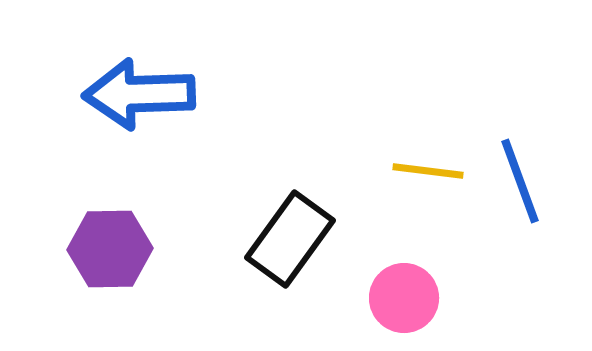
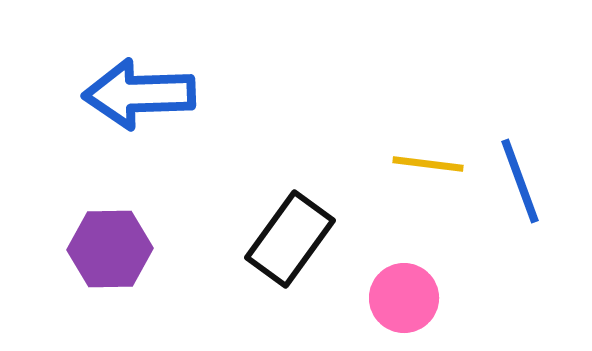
yellow line: moved 7 px up
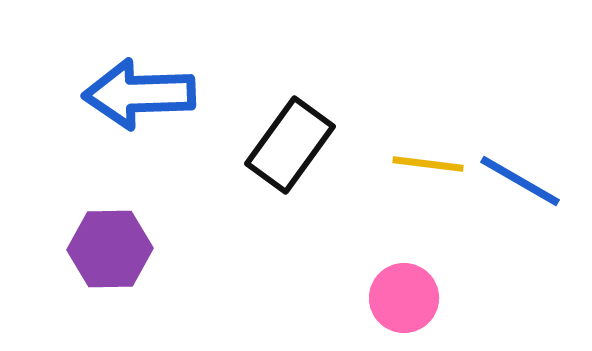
blue line: rotated 40 degrees counterclockwise
black rectangle: moved 94 px up
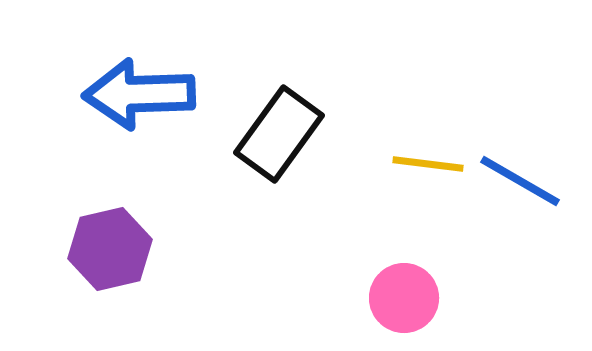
black rectangle: moved 11 px left, 11 px up
purple hexagon: rotated 12 degrees counterclockwise
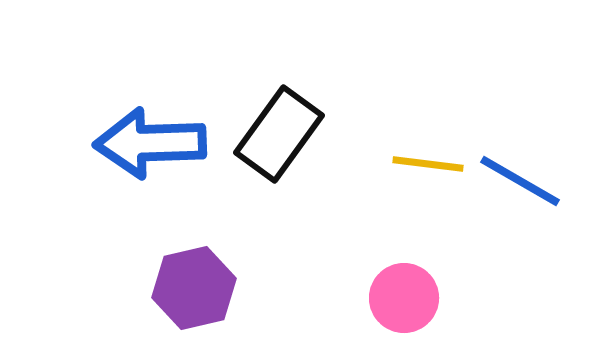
blue arrow: moved 11 px right, 49 px down
purple hexagon: moved 84 px right, 39 px down
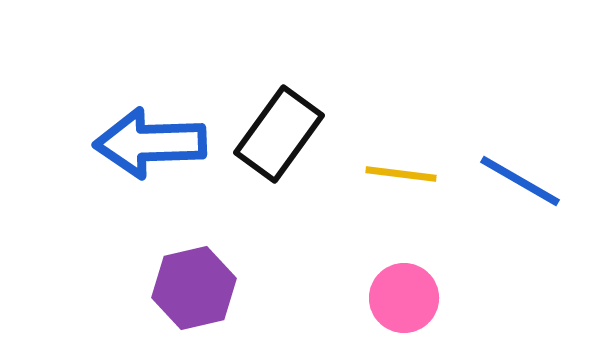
yellow line: moved 27 px left, 10 px down
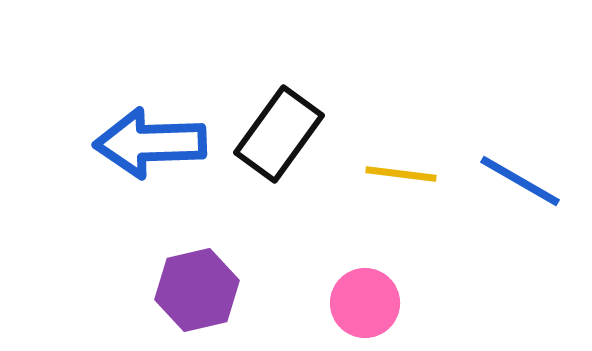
purple hexagon: moved 3 px right, 2 px down
pink circle: moved 39 px left, 5 px down
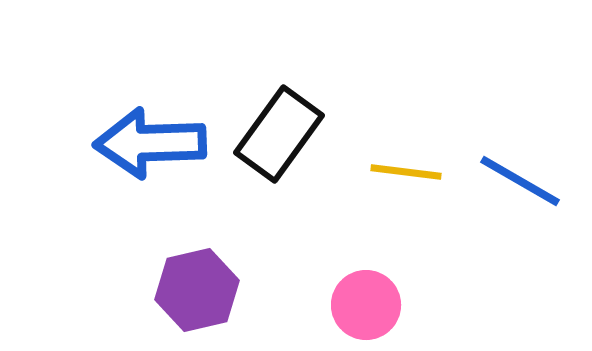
yellow line: moved 5 px right, 2 px up
pink circle: moved 1 px right, 2 px down
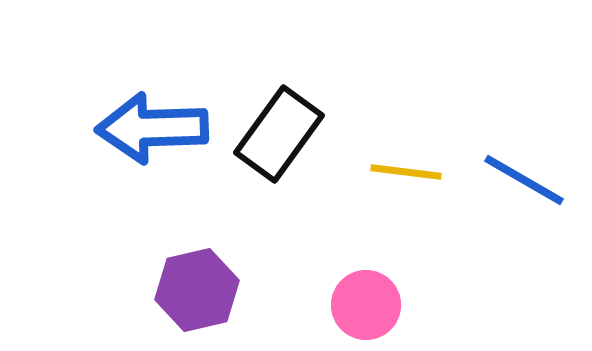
blue arrow: moved 2 px right, 15 px up
blue line: moved 4 px right, 1 px up
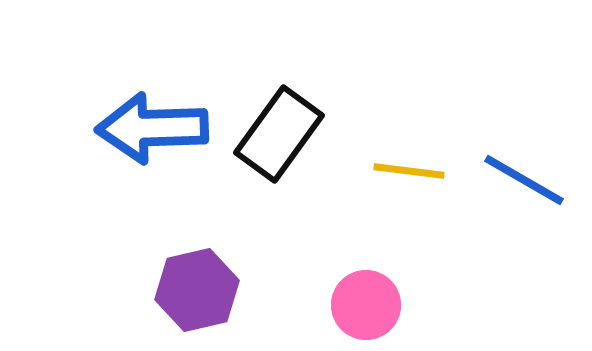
yellow line: moved 3 px right, 1 px up
